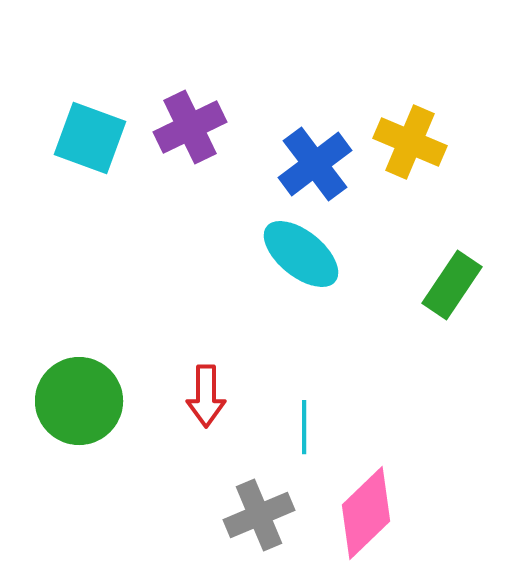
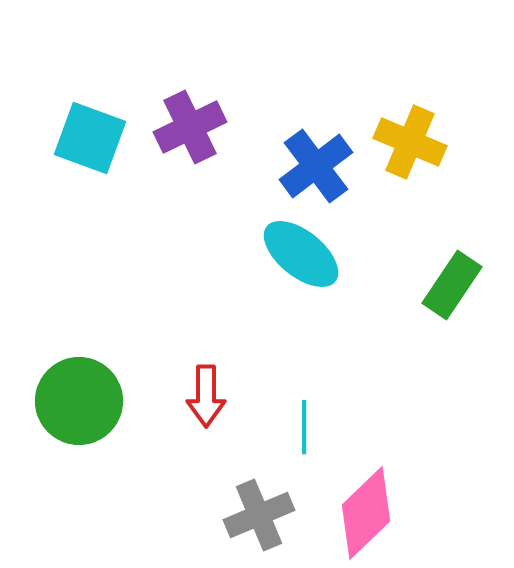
blue cross: moved 1 px right, 2 px down
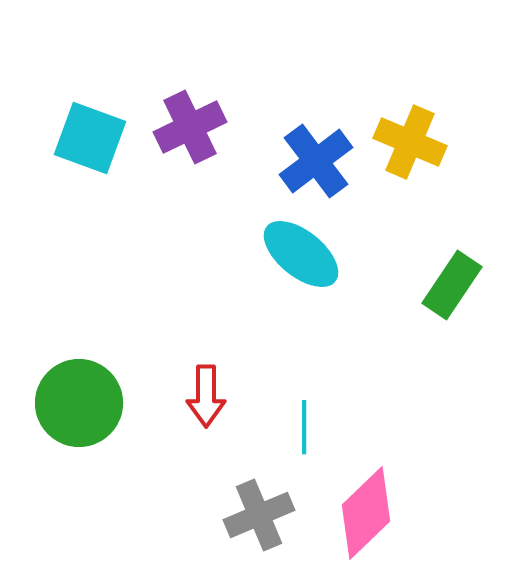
blue cross: moved 5 px up
green circle: moved 2 px down
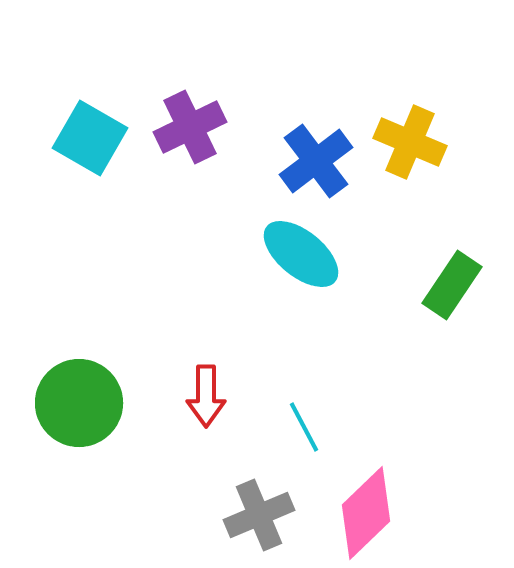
cyan square: rotated 10 degrees clockwise
cyan line: rotated 28 degrees counterclockwise
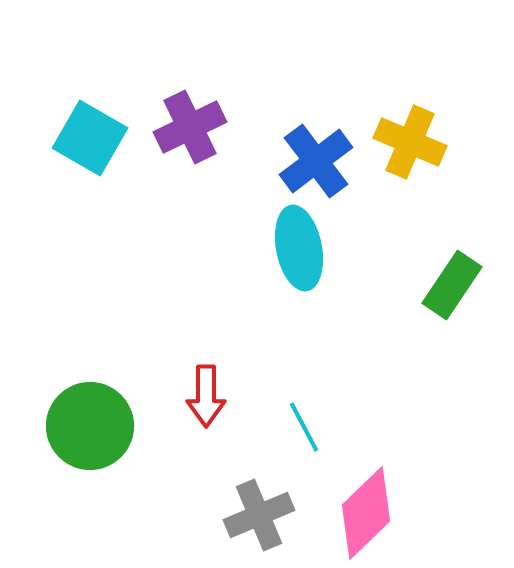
cyan ellipse: moved 2 px left, 6 px up; rotated 40 degrees clockwise
green circle: moved 11 px right, 23 px down
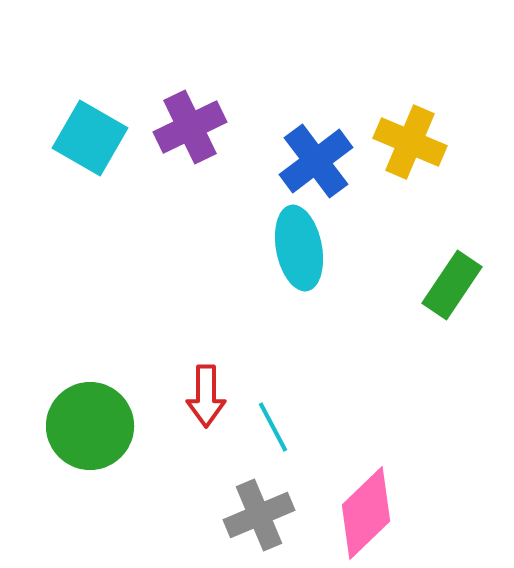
cyan line: moved 31 px left
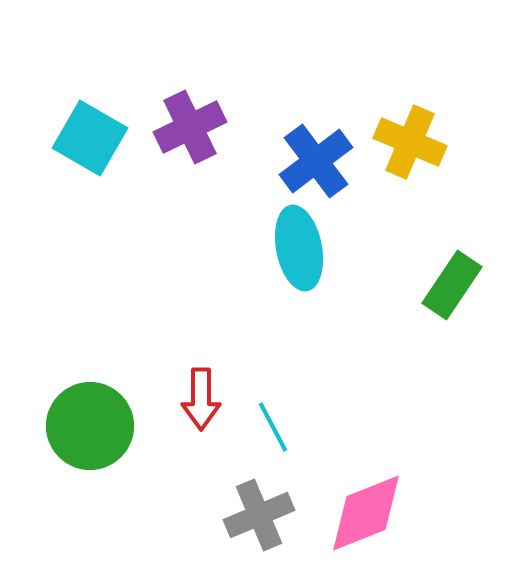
red arrow: moved 5 px left, 3 px down
pink diamond: rotated 22 degrees clockwise
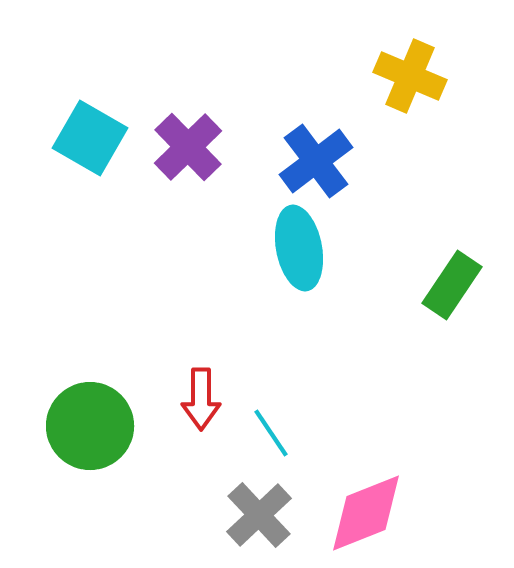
purple cross: moved 2 px left, 20 px down; rotated 18 degrees counterclockwise
yellow cross: moved 66 px up
cyan line: moved 2 px left, 6 px down; rotated 6 degrees counterclockwise
gray cross: rotated 20 degrees counterclockwise
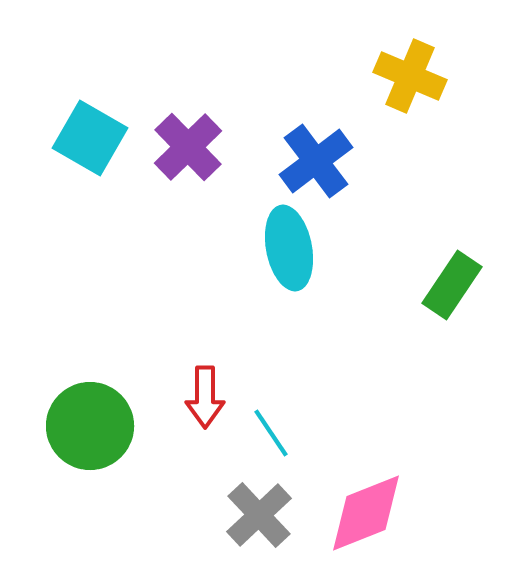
cyan ellipse: moved 10 px left
red arrow: moved 4 px right, 2 px up
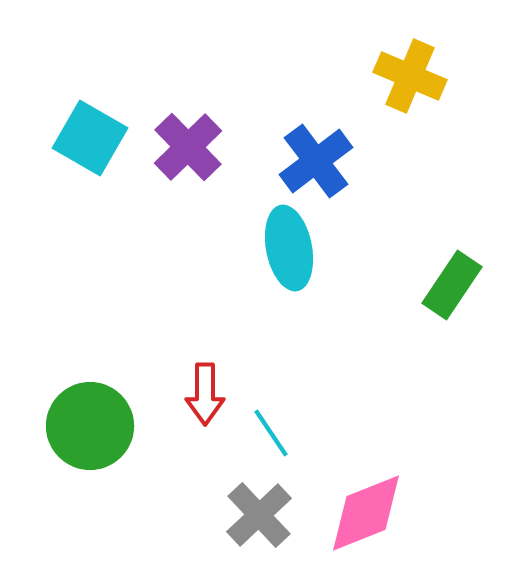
red arrow: moved 3 px up
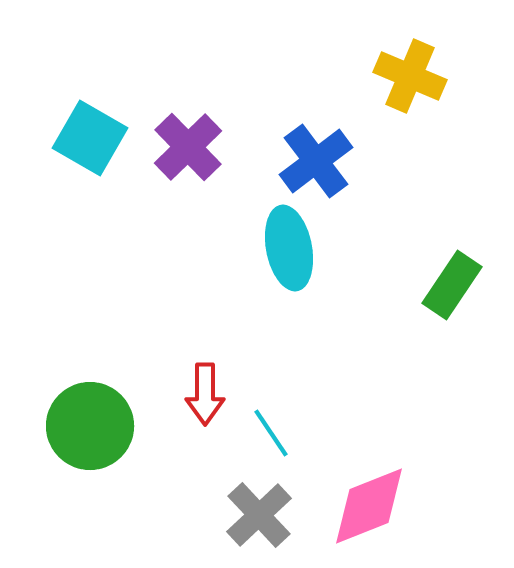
pink diamond: moved 3 px right, 7 px up
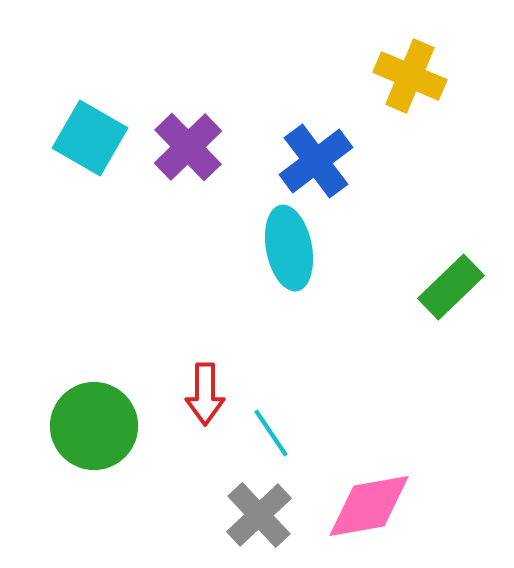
green rectangle: moved 1 px left, 2 px down; rotated 12 degrees clockwise
green circle: moved 4 px right
pink diamond: rotated 12 degrees clockwise
